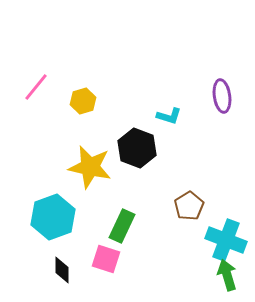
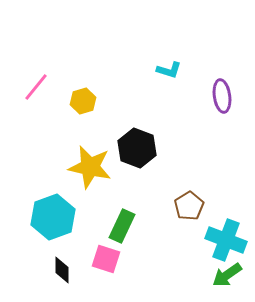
cyan L-shape: moved 46 px up
green arrow: rotated 108 degrees counterclockwise
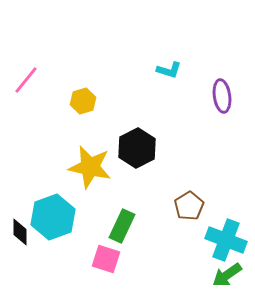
pink line: moved 10 px left, 7 px up
black hexagon: rotated 12 degrees clockwise
black diamond: moved 42 px left, 38 px up
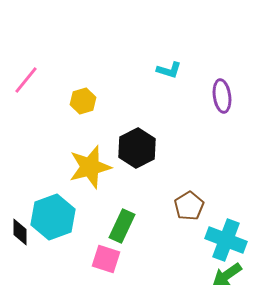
yellow star: rotated 27 degrees counterclockwise
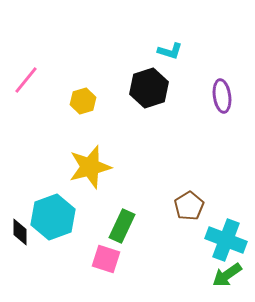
cyan L-shape: moved 1 px right, 19 px up
black hexagon: moved 12 px right, 60 px up; rotated 9 degrees clockwise
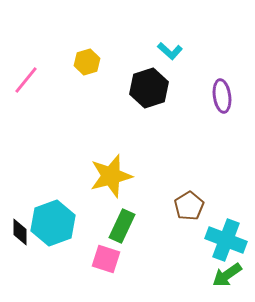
cyan L-shape: rotated 25 degrees clockwise
yellow hexagon: moved 4 px right, 39 px up
yellow star: moved 21 px right, 9 px down
cyan hexagon: moved 6 px down
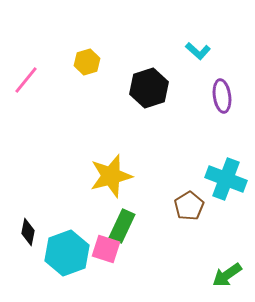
cyan L-shape: moved 28 px right
cyan hexagon: moved 14 px right, 30 px down
black diamond: moved 8 px right; rotated 12 degrees clockwise
cyan cross: moved 61 px up
pink square: moved 10 px up
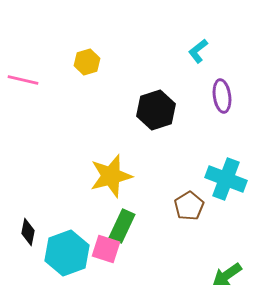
cyan L-shape: rotated 100 degrees clockwise
pink line: moved 3 px left; rotated 64 degrees clockwise
black hexagon: moved 7 px right, 22 px down
